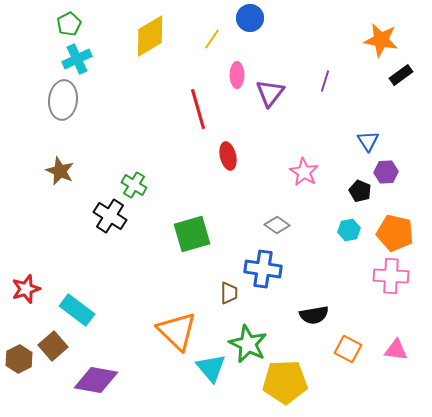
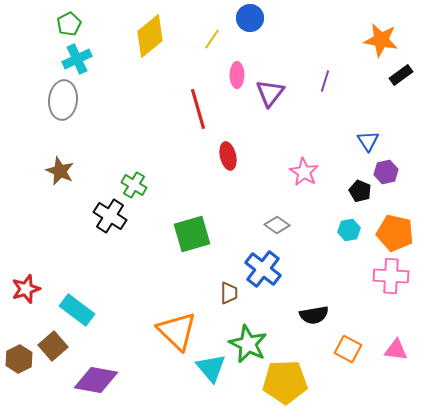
yellow diamond: rotated 9 degrees counterclockwise
purple hexagon: rotated 10 degrees counterclockwise
blue cross: rotated 30 degrees clockwise
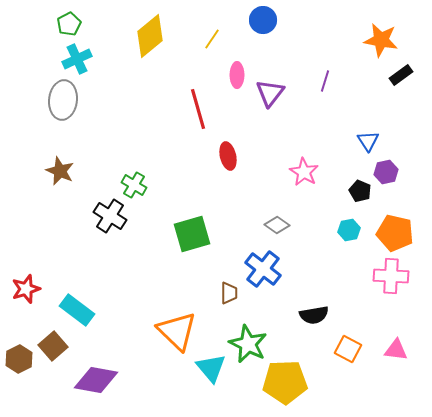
blue circle: moved 13 px right, 2 px down
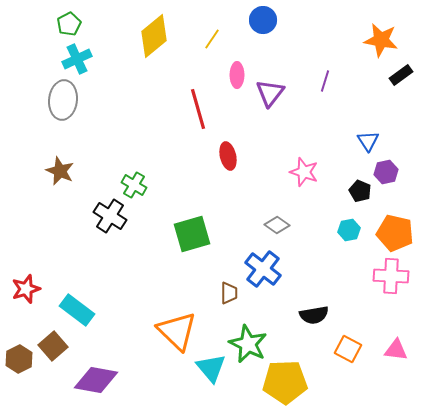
yellow diamond: moved 4 px right
pink star: rotated 12 degrees counterclockwise
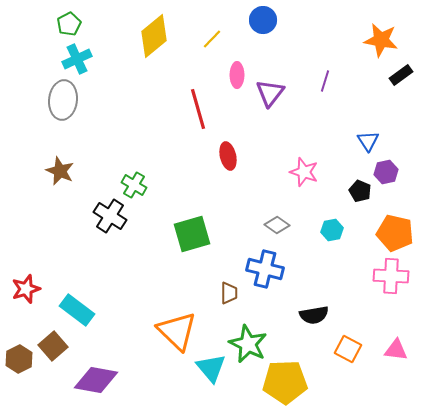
yellow line: rotated 10 degrees clockwise
cyan hexagon: moved 17 px left
blue cross: moved 2 px right; rotated 24 degrees counterclockwise
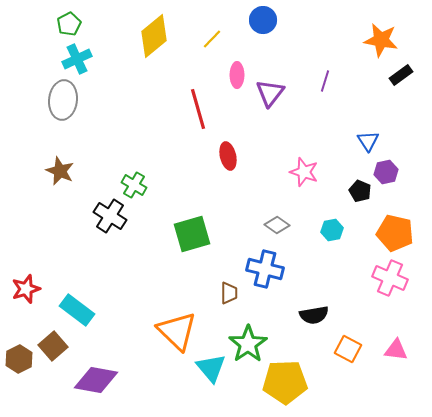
pink cross: moved 1 px left, 2 px down; rotated 20 degrees clockwise
green star: rotated 12 degrees clockwise
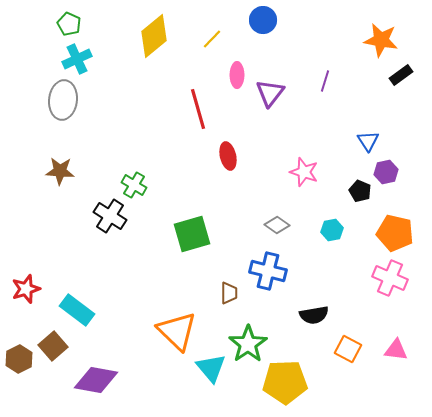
green pentagon: rotated 20 degrees counterclockwise
brown star: rotated 20 degrees counterclockwise
blue cross: moved 3 px right, 2 px down
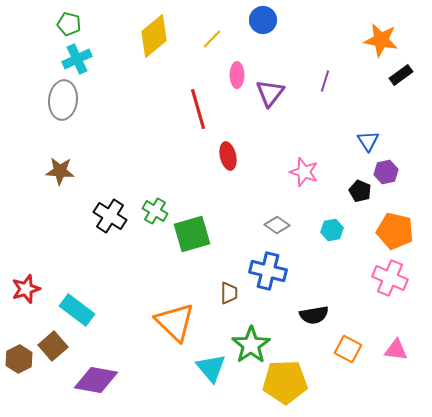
green pentagon: rotated 10 degrees counterclockwise
green cross: moved 21 px right, 26 px down
orange pentagon: moved 2 px up
orange triangle: moved 2 px left, 9 px up
green star: moved 3 px right, 1 px down
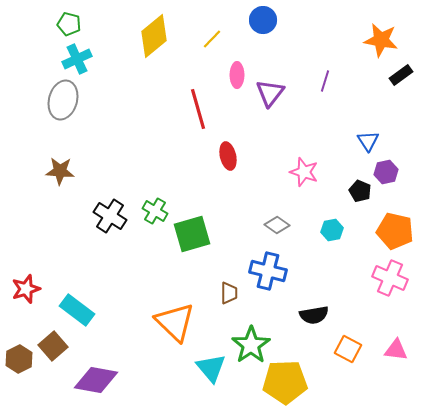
gray ellipse: rotated 9 degrees clockwise
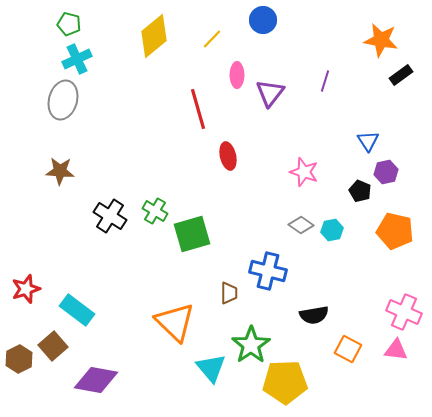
gray diamond: moved 24 px right
pink cross: moved 14 px right, 34 px down
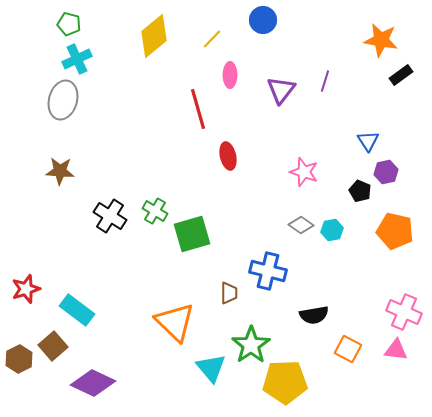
pink ellipse: moved 7 px left
purple triangle: moved 11 px right, 3 px up
purple diamond: moved 3 px left, 3 px down; rotated 15 degrees clockwise
